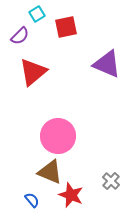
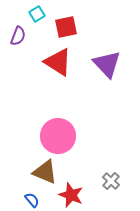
purple semicircle: moved 2 px left; rotated 24 degrees counterclockwise
purple triangle: rotated 24 degrees clockwise
red triangle: moved 25 px right, 10 px up; rotated 48 degrees counterclockwise
brown triangle: moved 5 px left
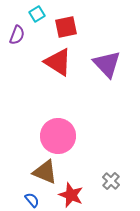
purple semicircle: moved 1 px left, 1 px up
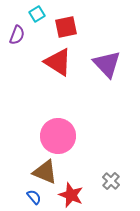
blue semicircle: moved 2 px right, 3 px up
